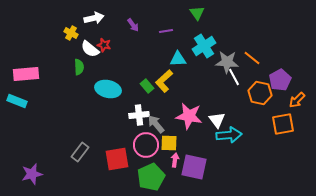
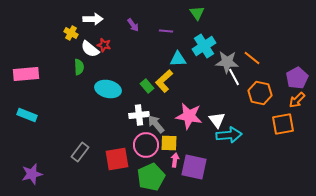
white arrow: moved 1 px left, 1 px down; rotated 12 degrees clockwise
purple line: rotated 16 degrees clockwise
purple pentagon: moved 17 px right, 2 px up
cyan rectangle: moved 10 px right, 14 px down
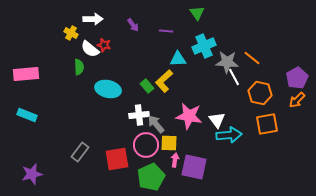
cyan cross: rotated 10 degrees clockwise
orange square: moved 16 px left
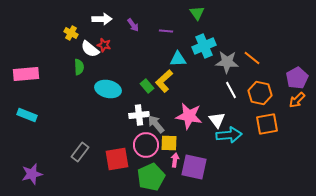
white arrow: moved 9 px right
white line: moved 3 px left, 13 px down
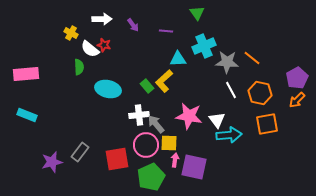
purple star: moved 20 px right, 12 px up
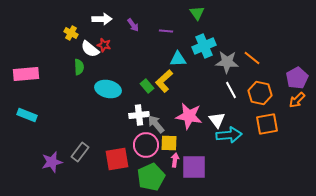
purple square: rotated 12 degrees counterclockwise
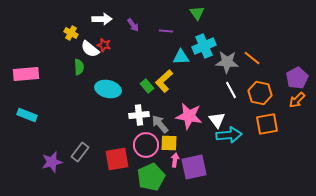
cyan triangle: moved 3 px right, 2 px up
gray arrow: moved 4 px right
purple square: rotated 12 degrees counterclockwise
